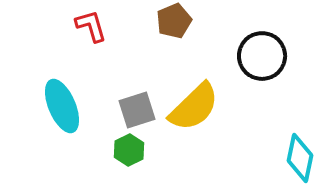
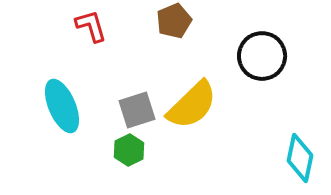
yellow semicircle: moved 2 px left, 2 px up
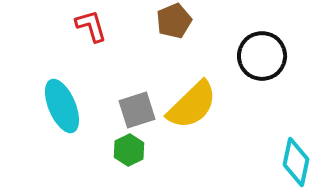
cyan diamond: moved 4 px left, 4 px down
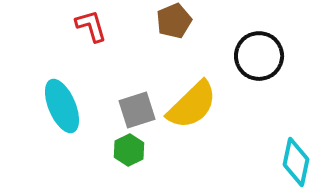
black circle: moved 3 px left
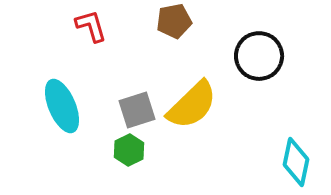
brown pentagon: rotated 12 degrees clockwise
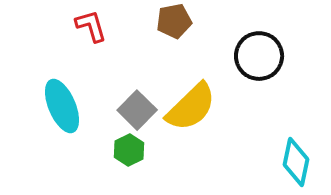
yellow semicircle: moved 1 px left, 2 px down
gray square: rotated 27 degrees counterclockwise
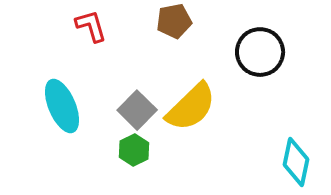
black circle: moved 1 px right, 4 px up
green hexagon: moved 5 px right
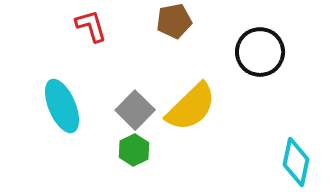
gray square: moved 2 px left
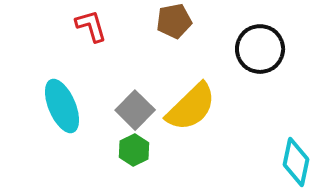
black circle: moved 3 px up
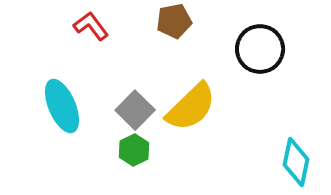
red L-shape: rotated 21 degrees counterclockwise
